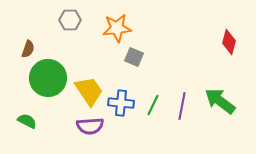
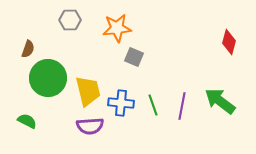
yellow trapezoid: moved 1 px left; rotated 20 degrees clockwise
green line: rotated 45 degrees counterclockwise
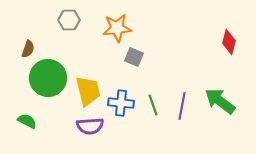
gray hexagon: moved 1 px left
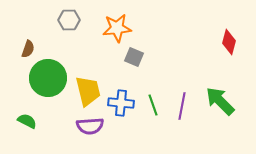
green arrow: rotated 8 degrees clockwise
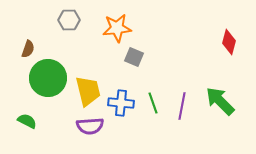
green line: moved 2 px up
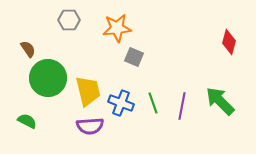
brown semicircle: rotated 54 degrees counterclockwise
blue cross: rotated 15 degrees clockwise
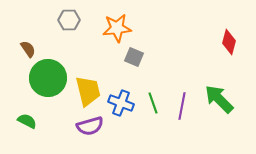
green arrow: moved 1 px left, 2 px up
purple semicircle: rotated 12 degrees counterclockwise
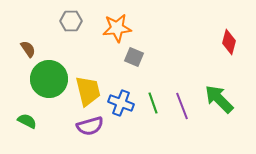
gray hexagon: moved 2 px right, 1 px down
green circle: moved 1 px right, 1 px down
purple line: rotated 32 degrees counterclockwise
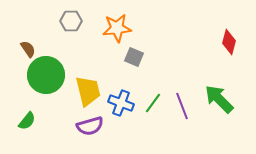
green circle: moved 3 px left, 4 px up
green line: rotated 55 degrees clockwise
green semicircle: rotated 102 degrees clockwise
